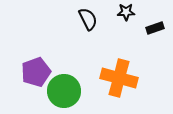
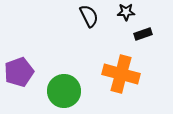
black semicircle: moved 1 px right, 3 px up
black rectangle: moved 12 px left, 6 px down
purple pentagon: moved 17 px left
orange cross: moved 2 px right, 4 px up
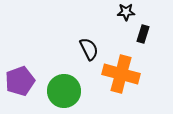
black semicircle: moved 33 px down
black rectangle: rotated 54 degrees counterclockwise
purple pentagon: moved 1 px right, 9 px down
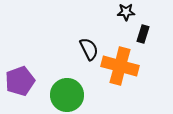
orange cross: moved 1 px left, 8 px up
green circle: moved 3 px right, 4 px down
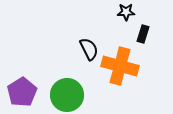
purple pentagon: moved 2 px right, 11 px down; rotated 12 degrees counterclockwise
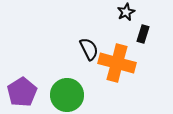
black star: rotated 24 degrees counterclockwise
orange cross: moved 3 px left, 3 px up
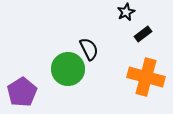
black rectangle: rotated 36 degrees clockwise
orange cross: moved 29 px right, 14 px down
green circle: moved 1 px right, 26 px up
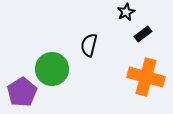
black semicircle: moved 4 px up; rotated 140 degrees counterclockwise
green circle: moved 16 px left
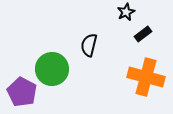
purple pentagon: rotated 12 degrees counterclockwise
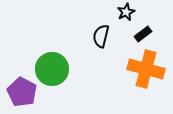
black semicircle: moved 12 px right, 9 px up
orange cross: moved 8 px up
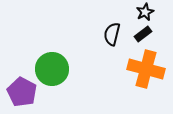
black star: moved 19 px right
black semicircle: moved 11 px right, 2 px up
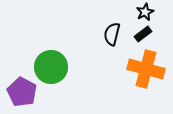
green circle: moved 1 px left, 2 px up
